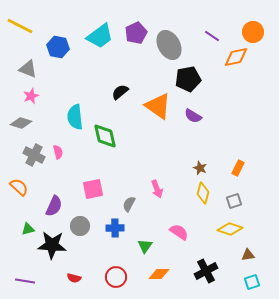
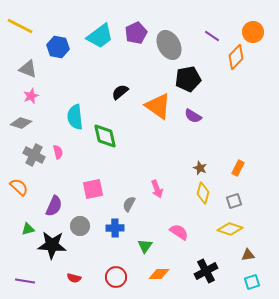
orange diamond at (236, 57): rotated 35 degrees counterclockwise
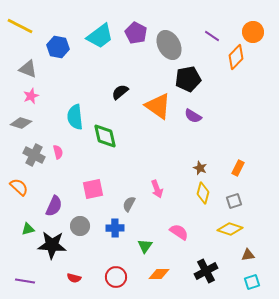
purple pentagon at (136, 33): rotated 20 degrees counterclockwise
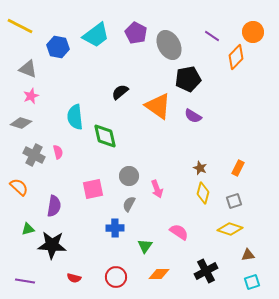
cyan trapezoid at (100, 36): moved 4 px left, 1 px up
purple semicircle at (54, 206): rotated 15 degrees counterclockwise
gray circle at (80, 226): moved 49 px right, 50 px up
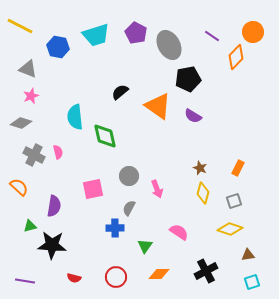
cyan trapezoid at (96, 35): rotated 20 degrees clockwise
gray semicircle at (129, 204): moved 4 px down
green triangle at (28, 229): moved 2 px right, 3 px up
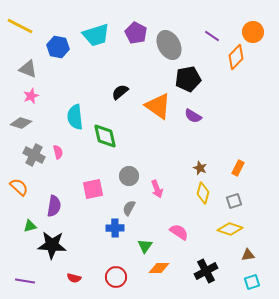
orange diamond at (159, 274): moved 6 px up
